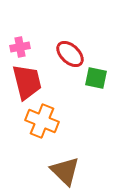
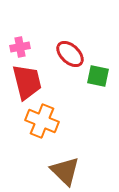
green square: moved 2 px right, 2 px up
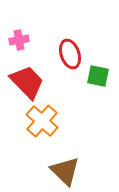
pink cross: moved 1 px left, 7 px up
red ellipse: rotated 28 degrees clockwise
red trapezoid: rotated 30 degrees counterclockwise
orange cross: rotated 20 degrees clockwise
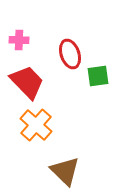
pink cross: rotated 12 degrees clockwise
green square: rotated 20 degrees counterclockwise
orange cross: moved 6 px left, 4 px down
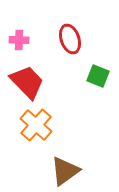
red ellipse: moved 15 px up
green square: rotated 30 degrees clockwise
brown triangle: rotated 40 degrees clockwise
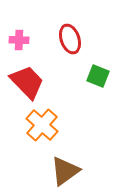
orange cross: moved 6 px right
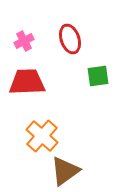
pink cross: moved 5 px right, 1 px down; rotated 30 degrees counterclockwise
green square: rotated 30 degrees counterclockwise
red trapezoid: rotated 48 degrees counterclockwise
orange cross: moved 11 px down
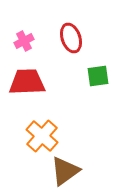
red ellipse: moved 1 px right, 1 px up
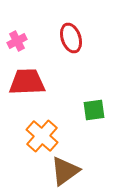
pink cross: moved 7 px left
green square: moved 4 px left, 34 px down
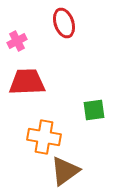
red ellipse: moved 7 px left, 15 px up
orange cross: moved 2 px right, 1 px down; rotated 32 degrees counterclockwise
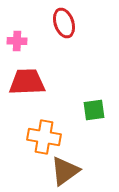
pink cross: rotated 30 degrees clockwise
